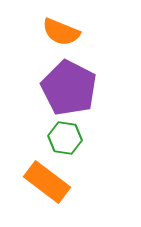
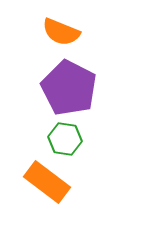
green hexagon: moved 1 px down
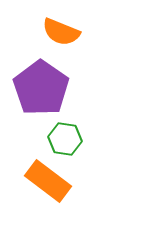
purple pentagon: moved 28 px left; rotated 8 degrees clockwise
orange rectangle: moved 1 px right, 1 px up
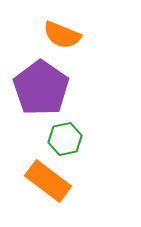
orange semicircle: moved 1 px right, 3 px down
green hexagon: rotated 20 degrees counterclockwise
